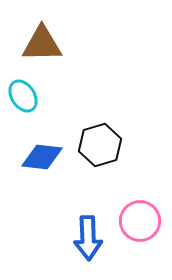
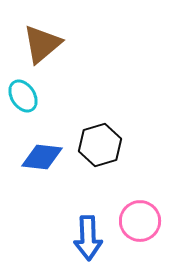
brown triangle: rotated 39 degrees counterclockwise
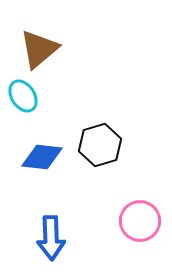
brown triangle: moved 3 px left, 5 px down
blue arrow: moved 37 px left
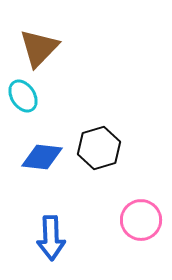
brown triangle: moved 1 px up; rotated 6 degrees counterclockwise
black hexagon: moved 1 px left, 3 px down
pink circle: moved 1 px right, 1 px up
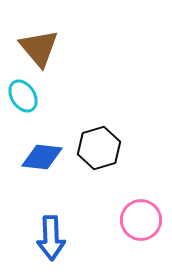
brown triangle: rotated 24 degrees counterclockwise
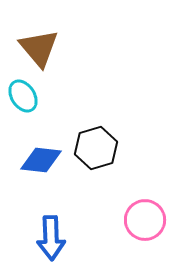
black hexagon: moved 3 px left
blue diamond: moved 1 px left, 3 px down
pink circle: moved 4 px right
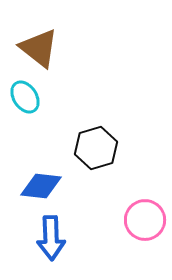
brown triangle: rotated 12 degrees counterclockwise
cyan ellipse: moved 2 px right, 1 px down
blue diamond: moved 26 px down
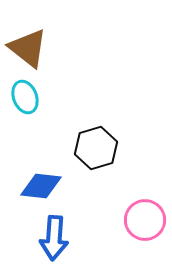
brown triangle: moved 11 px left
cyan ellipse: rotated 12 degrees clockwise
blue arrow: moved 3 px right; rotated 6 degrees clockwise
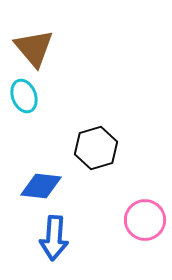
brown triangle: moved 6 px right; rotated 12 degrees clockwise
cyan ellipse: moved 1 px left, 1 px up
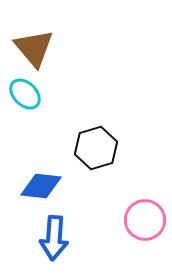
cyan ellipse: moved 1 px right, 2 px up; rotated 24 degrees counterclockwise
